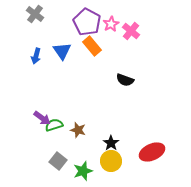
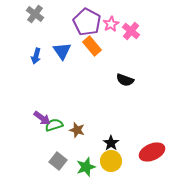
brown star: moved 1 px left
green star: moved 3 px right, 4 px up
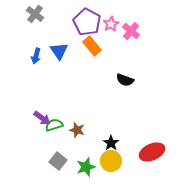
blue triangle: moved 3 px left
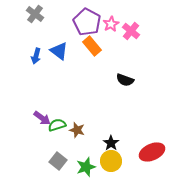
blue triangle: rotated 18 degrees counterclockwise
green semicircle: moved 3 px right
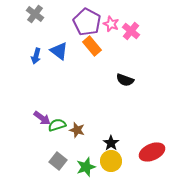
pink star: rotated 21 degrees counterclockwise
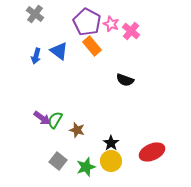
green semicircle: moved 2 px left, 5 px up; rotated 42 degrees counterclockwise
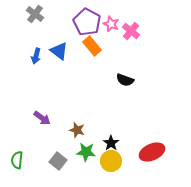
green semicircle: moved 38 px left, 40 px down; rotated 24 degrees counterclockwise
green star: moved 15 px up; rotated 24 degrees clockwise
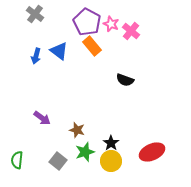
green star: moved 1 px left; rotated 24 degrees counterclockwise
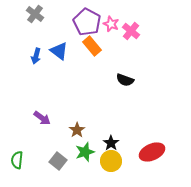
brown star: rotated 21 degrees clockwise
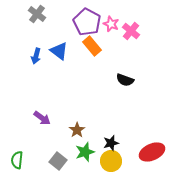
gray cross: moved 2 px right
black star: rotated 21 degrees clockwise
